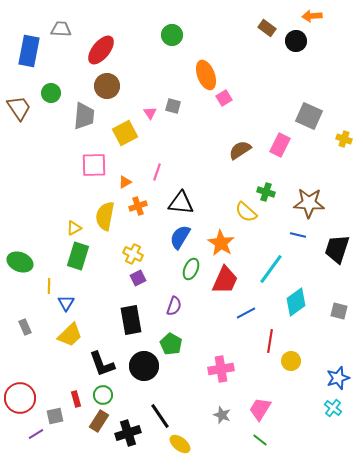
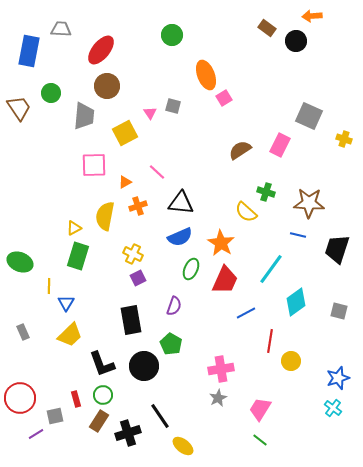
pink line at (157, 172): rotated 66 degrees counterclockwise
blue semicircle at (180, 237): rotated 145 degrees counterclockwise
gray rectangle at (25, 327): moved 2 px left, 5 px down
gray star at (222, 415): moved 4 px left, 17 px up; rotated 24 degrees clockwise
yellow ellipse at (180, 444): moved 3 px right, 2 px down
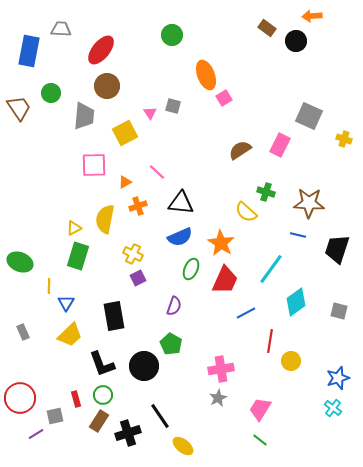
yellow semicircle at (105, 216): moved 3 px down
black rectangle at (131, 320): moved 17 px left, 4 px up
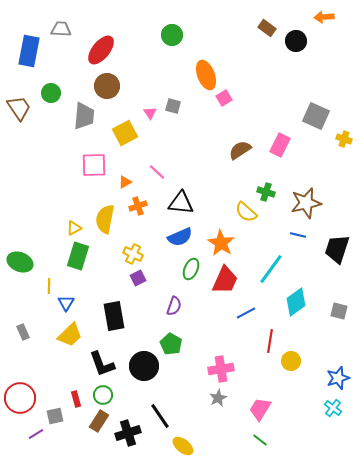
orange arrow at (312, 16): moved 12 px right, 1 px down
gray square at (309, 116): moved 7 px right
brown star at (309, 203): moved 3 px left; rotated 16 degrees counterclockwise
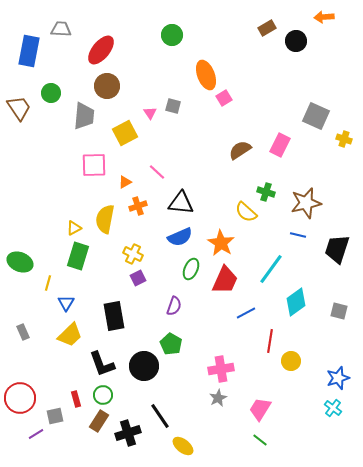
brown rectangle at (267, 28): rotated 66 degrees counterclockwise
yellow line at (49, 286): moved 1 px left, 3 px up; rotated 14 degrees clockwise
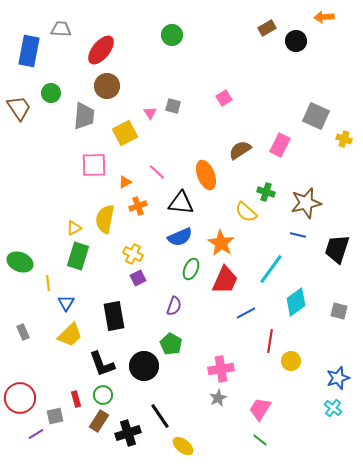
orange ellipse at (206, 75): moved 100 px down
yellow line at (48, 283): rotated 21 degrees counterclockwise
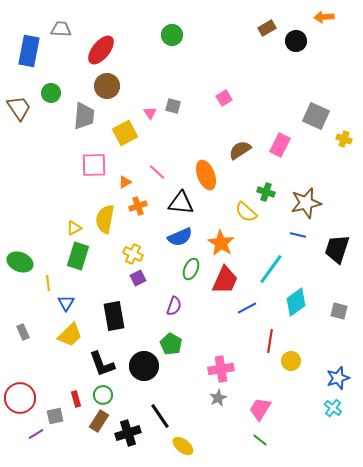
blue line at (246, 313): moved 1 px right, 5 px up
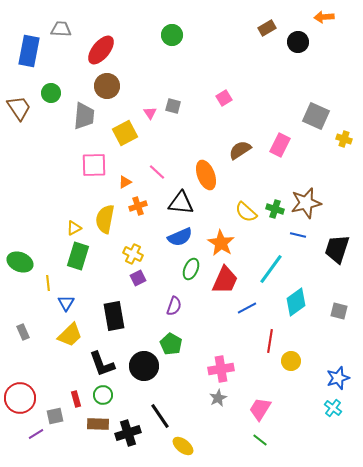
black circle at (296, 41): moved 2 px right, 1 px down
green cross at (266, 192): moved 9 px right, 17 px down
brown rectangle at (99, 421): moved 1 px left, 3 px down; rotated 60 degrees clockwise
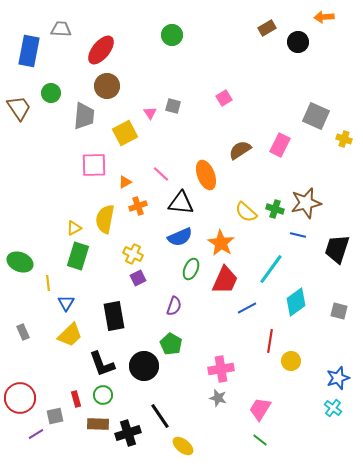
pink line at (157, 172): moved 4 px right, 2 px down
gray star at (218, 398): rotated 30 degrees counterclockwise
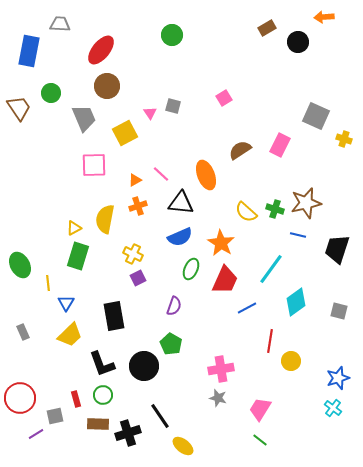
gray trapezoid at (61, 29): moved 1 px left, 5 px up
gray trapezoid at (84, 116): moved 2 px down; rotated 28 degrees counterclockwise
orange triangle at (125, 182): moved 10 px right, 2 px up
green ellipse at (20, 262): moved 3 px down; rotated 40 degrees clockwise
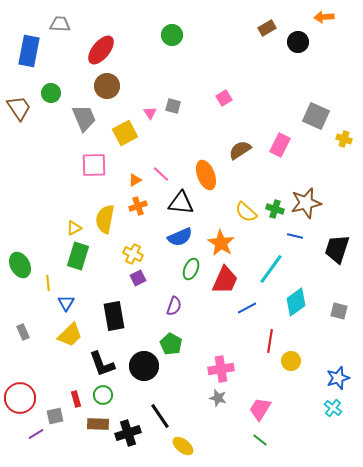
blue line at (298, 235): moved 3 px left, 1 px down
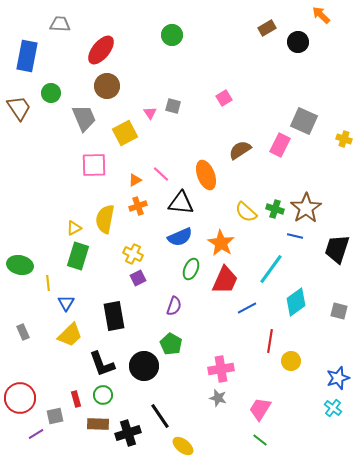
orange arrow at (324, 17): moved 3 px left, 2 px up; rotated 48 degrees clockwise
blue rectangle at (29, 51): moved 2 px left, 5 px down
gray square at (316, 116): moved 12 px left, 5 px down
brown star at (306, 203): moved 5 px down; rotated 20 degrees counterclockwise
green ellipse at (20, 265): rotated 50 degrees counterclockwise
